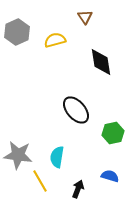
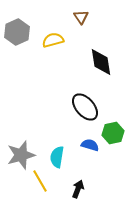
brown triangle: moved 4 px left
yellow semicircle: moved 2 px left
black ellipse: moved 9 px right, 3 px up
gray star: moved 3 px right; rotated 24 degrees counterclockwise
blue semicircle: moved 20 px left, 31 px up
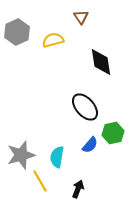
blue semicircle: rotated 114 degrees clockwise
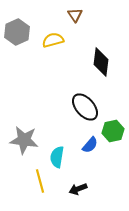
brown triangle: moved 6 px left, 2 px up
black diamond: rotated 16 degrees clockwise
green hexagon: moved 2 px up
gray star: moved 3 px right, 15 px up; rotated 24 degrees clockwise
yellow line: rotated 15 degrees clockwise
black arrow: rotated 132 degrees counterclockwise
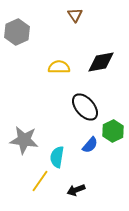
yellow semicircle: moved 6 px right, 27 px down; rotated 15 degrees clockwise
black diamond: rotated 72 degrees clockwise
green hexagon: rotated 15 degrees counterclockwise
yellow line: rotated 50 degrees clockwise
black arrow: moved 2 px left, 1 px down
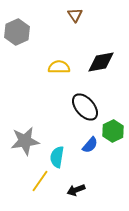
gray star: moved 1 px right, 1 px down; rotated 16 degrees counterclockwise
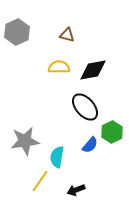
brown triangle: moved 8 px left, 20 px down; rotated 42 degrees counterclockwise
black diamond: moved 8 px left, 8 px down
green hexagon: moved 1 px left, 1 px down
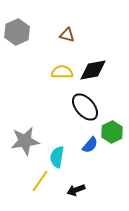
yellow semicircle: moved 3 px right, 5 px down
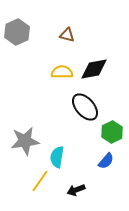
black diamond: moved 1 px right, 1 px up
blue semicircle: moved 16 px right, 16 px down
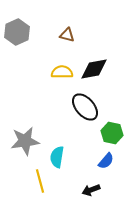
green hexagon: moved 1 px down; rotated 20 degrees counterclockwise
yellow line: rotated 50 degrees counterclockwise
black arrow: moved 15 px right
